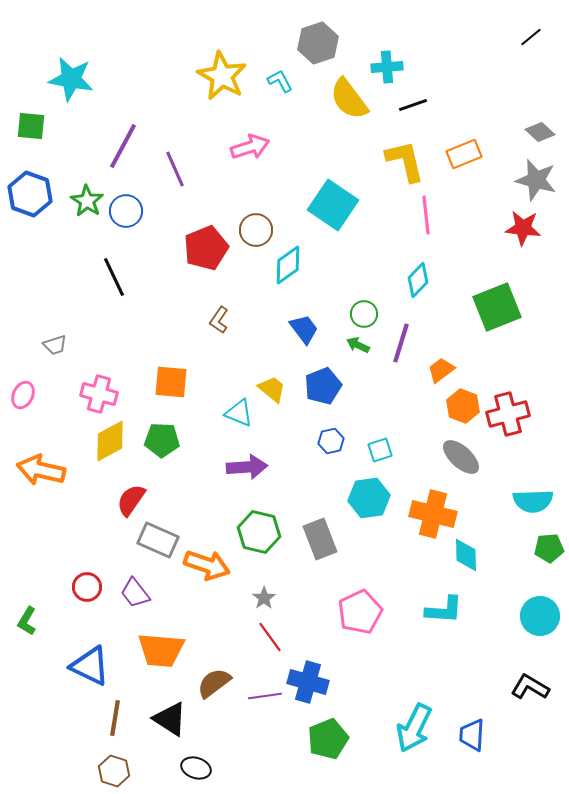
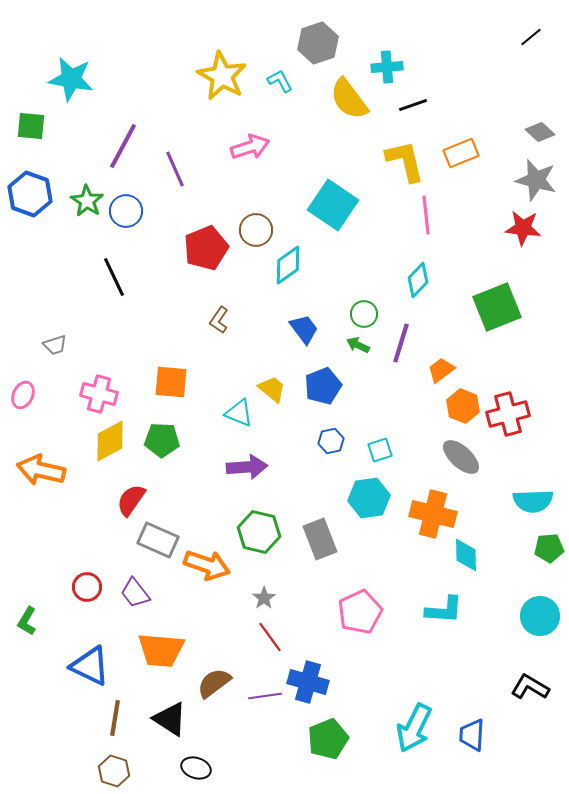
orange rectangle at (464, 154): moved 3 px left, 1 px up
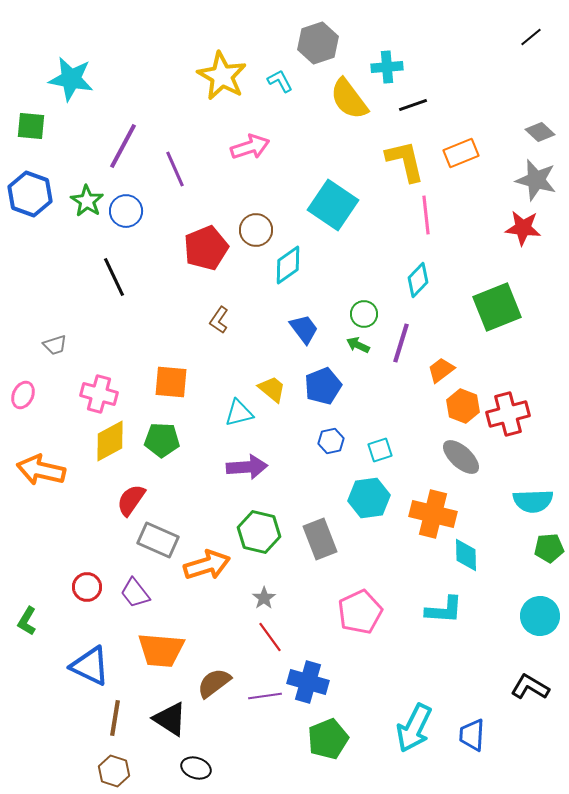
cyan triangle at (239, 413): rotated 36 degrees counterclockwise
orange arrow at (207, 565): rotated 36 degrees counterclockwise
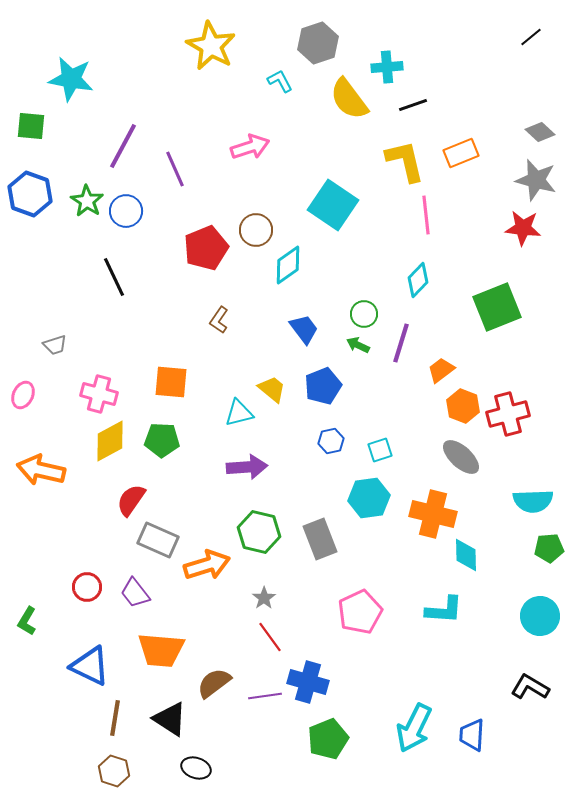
yellow star at (222, 76): moved 11 px left, 30 px up
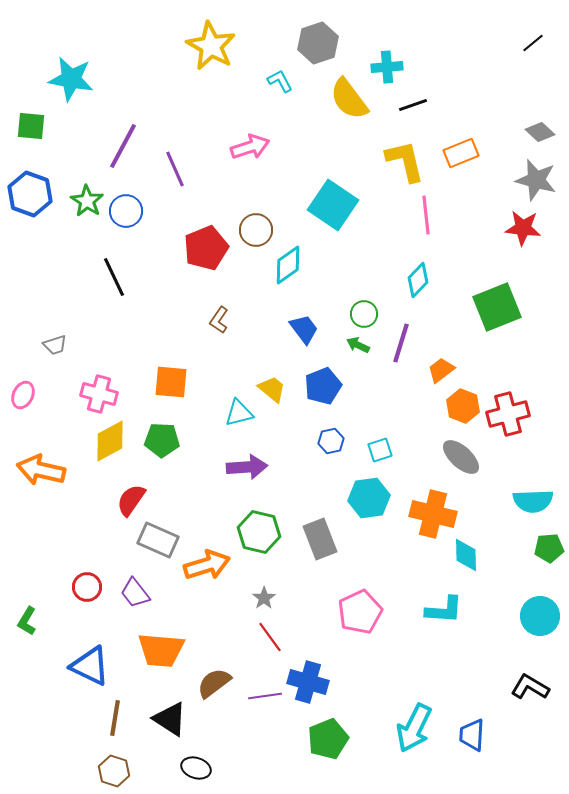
black line at (531, 37): moved 2 px right, 6 px down
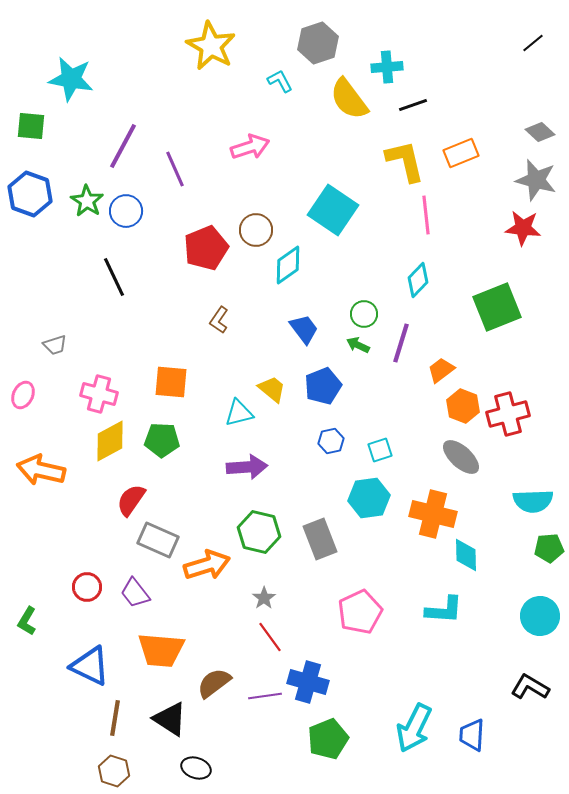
cyan square at (333, 205): moved 5 px down
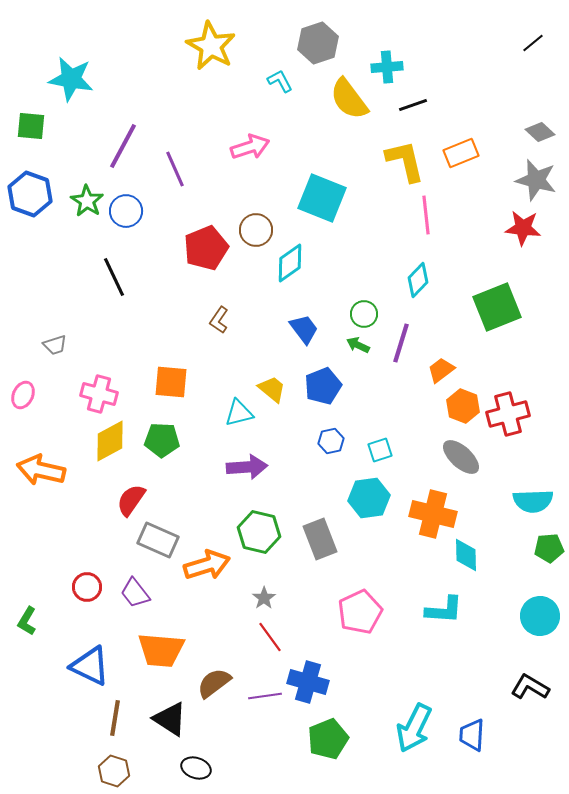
cyan square at (333, 210): moved 11 px left, 12 px up; rotated 12 degrees counterclockwise
cyan diamond at (288, 265): moved 2 px right, 2 px up
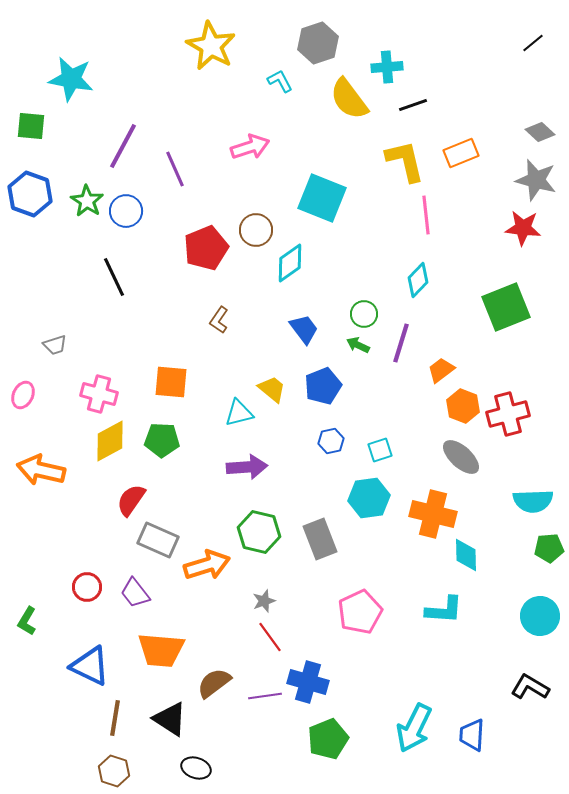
green square at (497, 307): moved 9 px right
gray star at (264, 598): moved 3 px down; rotated 15 degrees clockwise
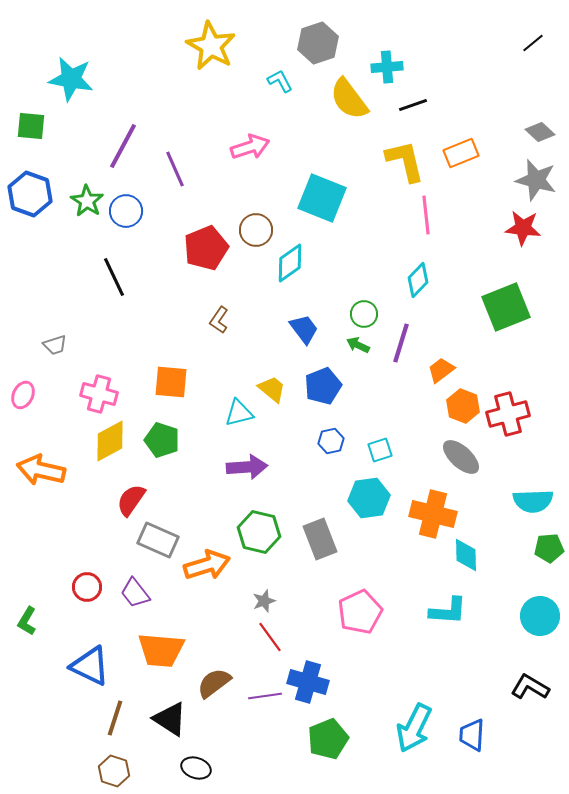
green pentagon at (162, 440): rotated 16 degrees clockwise
cyan L-shape at (444, 610): moved 4 px right, 1 px down
brown line at (115, 718): rotated 9 degrees clockwise
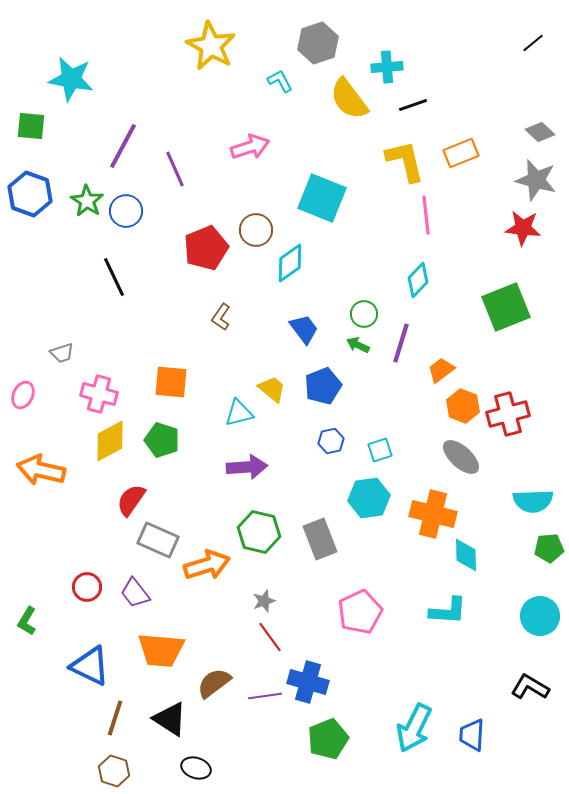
brown L-shape at (219, 320): moved 2 px right, 3 px up
gray trapezoid at (55, 345): moved 7 px right, 8 px down
